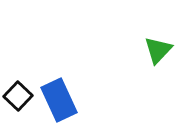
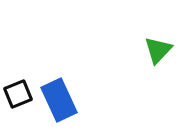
black square: moved 2 px up; rotated 24 degrees clockwise
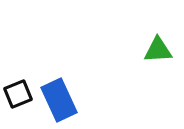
green triangle: rotated 44 degrees clockwise
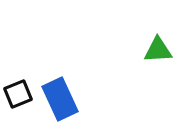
blue rectangle: moved 1 px right, 1 px up
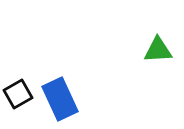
black square: rotated 8 degrees counterclockwise
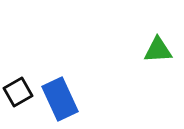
black square: moved 2 px up
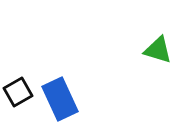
green triangle: rotated 20 degrees clockwise
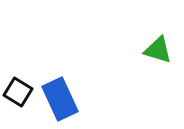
black square: rotated 28 degrees counterclockwise
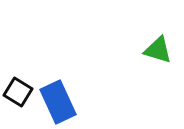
blue rectangle: moved 2 px left, 3 px down
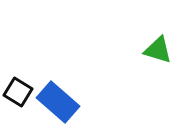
blue rectangle: rotated 24 degrees counterclockwise
